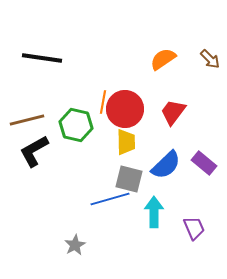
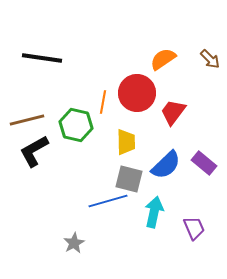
red circle: moved 12 px right, 16 px up
blue line: moved 2 px left, 2 px down
cyan arrow: rotated 12 degrees clockwise
gray star: moved 1 px left, 2 px up
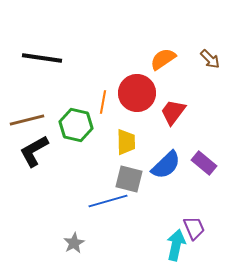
cyan arrow: moved 22 px right, 33 px down
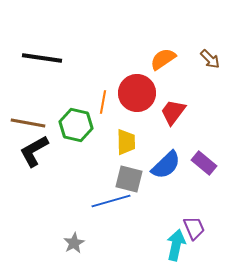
brown line: moved 1 px right, 3 px down; rotated 24 degrees clockwise
blue line: moved 3 px right
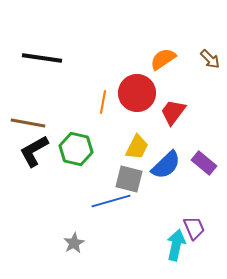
green hexagon: moved 24 px down
yellow trapezoid: moved 11 px right, 5 px down; rotated 28 degrees clockwise
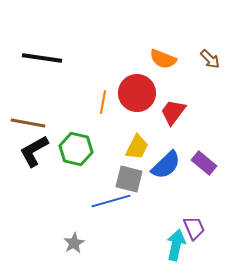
orange semicircle: rotated 124 degrees counterclockwise
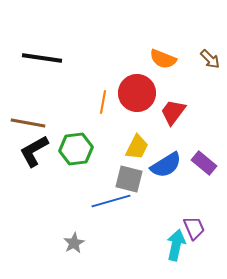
green hexagon: rotated 20 degrees counterclockwise
blue semicircle: rotated 12 degrees clockwise
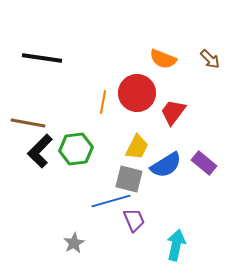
black L-shape: moved 6 px right; rotated 16 degrees counterclockwise
purple trapezoid: moved 60 px left, 8 px up
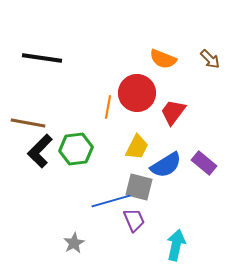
orange line: moved 5 px right, 5 px down
gray square: moved 10 px right, 8 px down
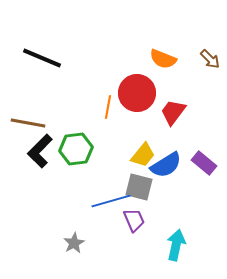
black line: rotated 15 degrees clockwise
yellow trapezoid: moved 6 px right, 8 px down; rotated 12 degrees clockwise
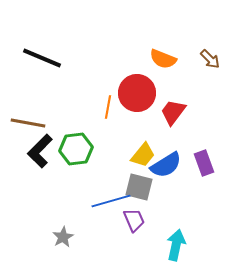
purple rectangle: rotated 30 degrees clockwise
gray star: moved 11 px left, 6 px up
